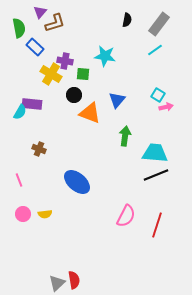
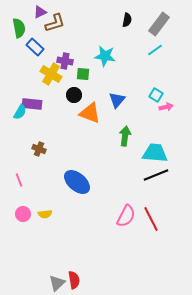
purple triangle: rotated 24 degrees clockwise
cyan square: moved 2 px left
red line: moved 6 px left, 6 px up; rotated 45 degrees counterclockwise
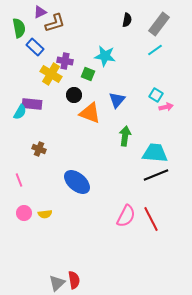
green square: moved 5 px right; rotated 16 degrees clockwise
pink circle: moved 1 px right, 1 px up
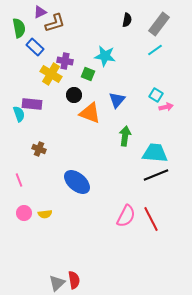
cyan semicircle: moved 1 px left, 2 px down; rotated 49 degrees counterclockwise
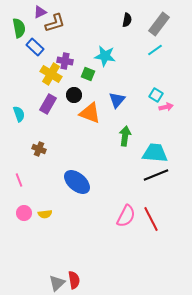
purple rectangle: moved 16 px right; rotated 66 degrees counterclockwise
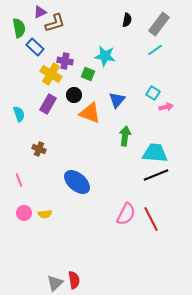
cyan square: moved 3 px left, 2 px up
pink semicircle: moved 2 px up
gray triangle: moved 2 px left
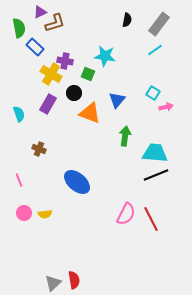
black circle: moved 2 px up
gray triangle: moved 2 px left
